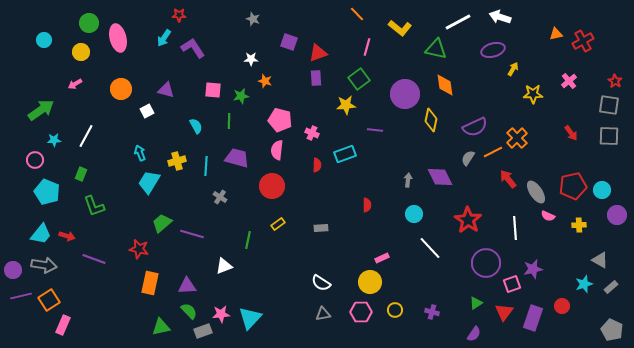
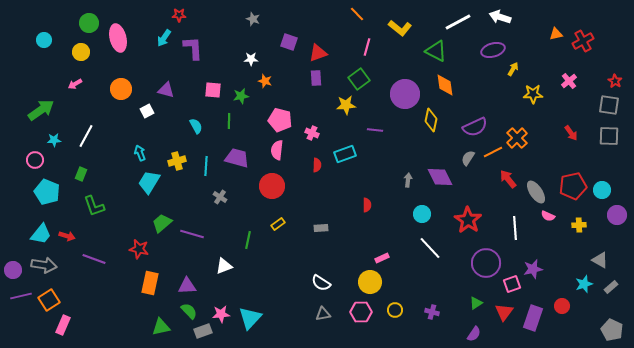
purple L-shape at (193, 48): rotated 30 degrees clockwise
green triangle at (436, 49): moved 2 px down; rotated 15 degrees clockwise
cyan circle at (414, 214): moved 8 px right
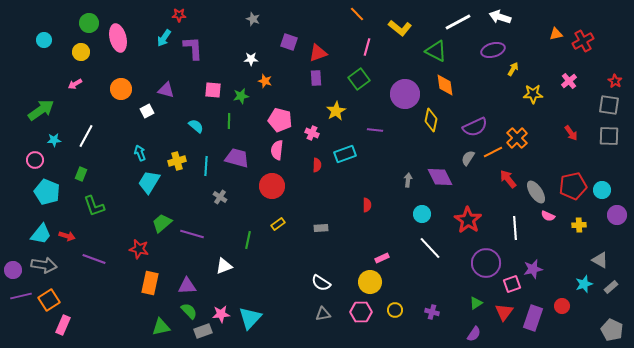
yellow star at (346, 105): moved 10 px left, 6 px down; rotated 24 degrees counterclockwise
cyan semicircle at (196, 126): rotated 21 degrees counterclockwise
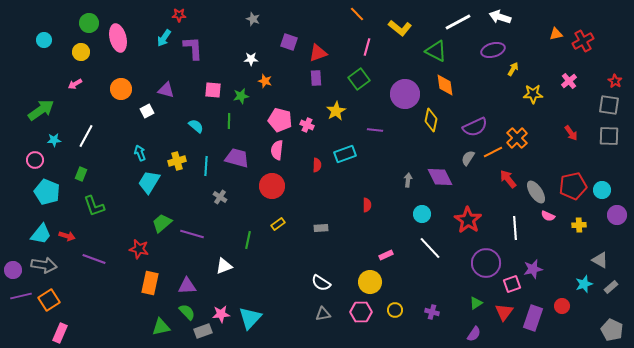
pink cross at (312, 133): moved 5 px left, 8 px up
pink rectangle at (382, 258): moved 4 px right, 3 px up
green semicircle at (189, 311): moved 2 px left, 1 px down
pink rectangle at (63, 325): moved 3 px left, 8 px down
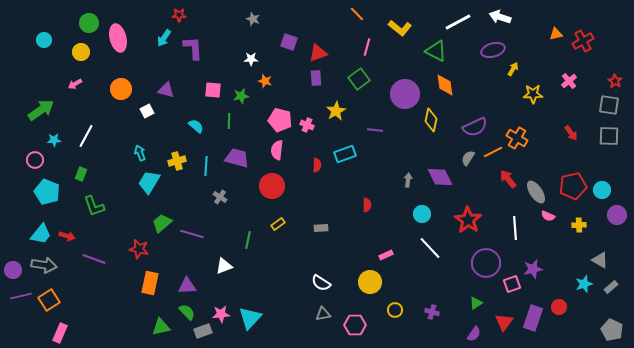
orange cross at (517, 138): rotated 15 degrees counterclockwise
red circle at (562, 306): moved 3 px left, 1 px down
pink hexagon at (361, 312): moved 6 px left, 13 px down
red triangle at (504, 312): moved 10 px down
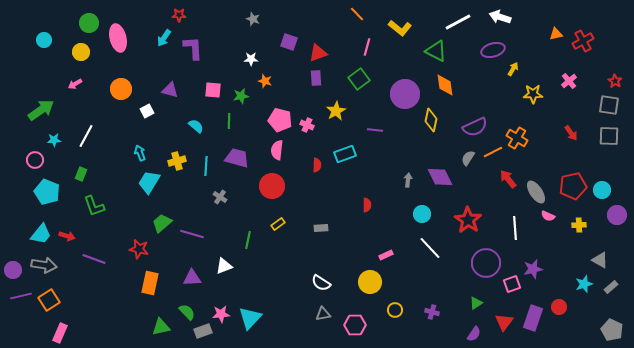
purple triangle at (166, 90): moved 4 px right
purple triangle at (187, 286): moved 5 px right, 8 px up
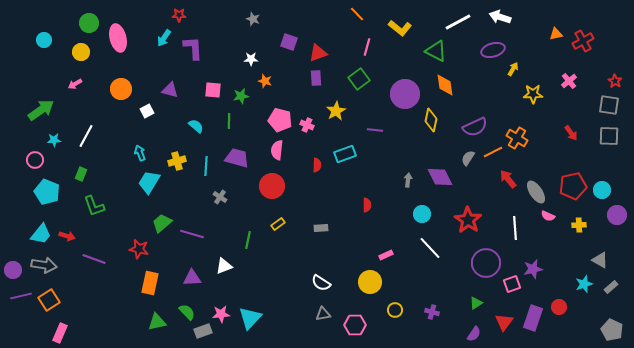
green triangle at (161, 327): moved 4 px left, 5 px up
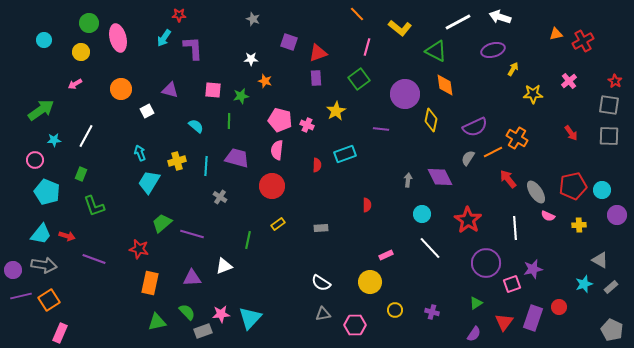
purple line at (375, 130): moved 6 px right, 1 px up
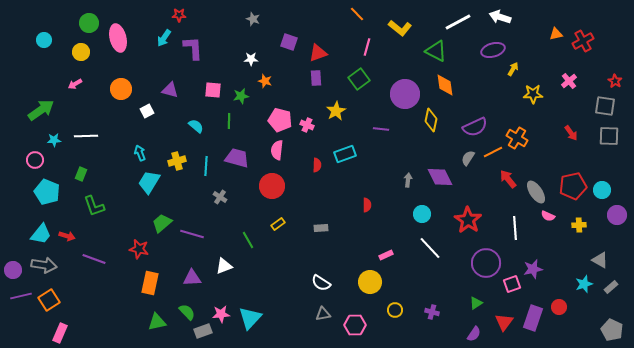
gray square at (609, 105): moved 4 px left, 1 px down
white line at (86, 136): rotated 60 degrees clockwise
green line at (248, 240): rotated 42 degrees counterclockwise
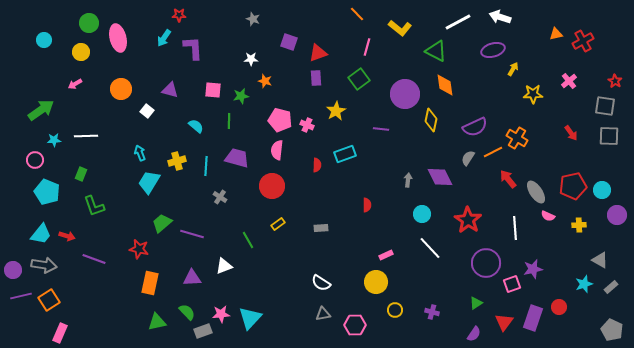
white square at (147, 111): rotated 24 degrees counterclockwise
yellow circle at (370, 282): moved 6 px right
